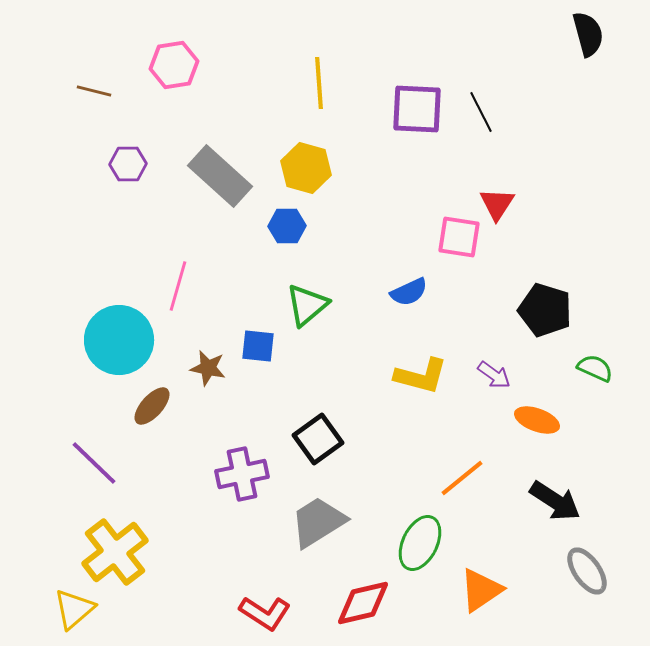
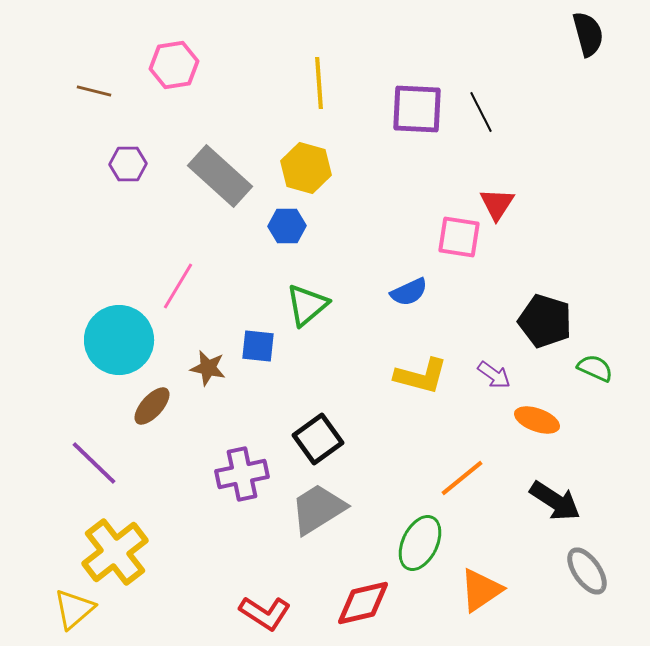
pink line: rotated 15 degrees clockwise
black pentagon: moved 11 px down
gray trapezoid: moved 13 px up
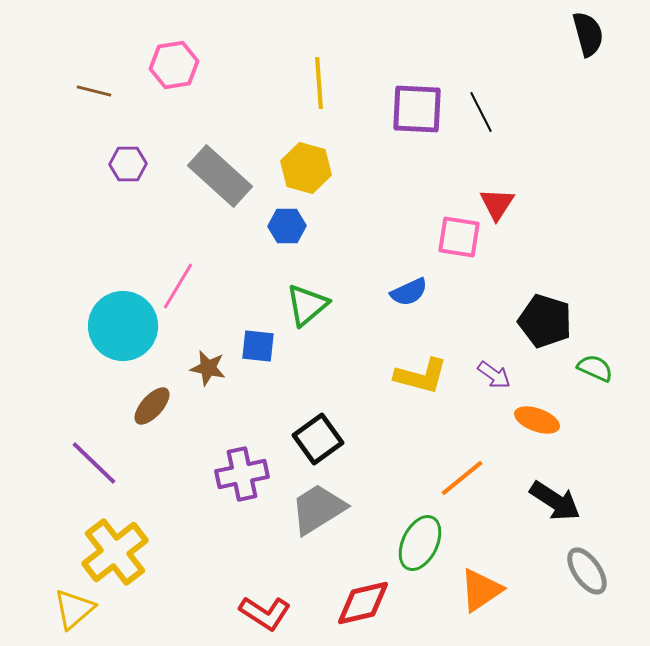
cyan circle: moved 4 px right, 14 px up
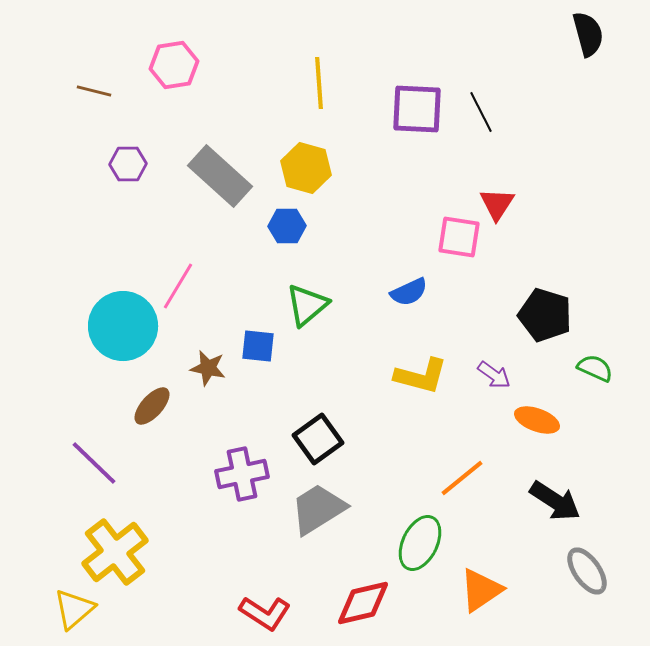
black pentagon: moved 6 px up
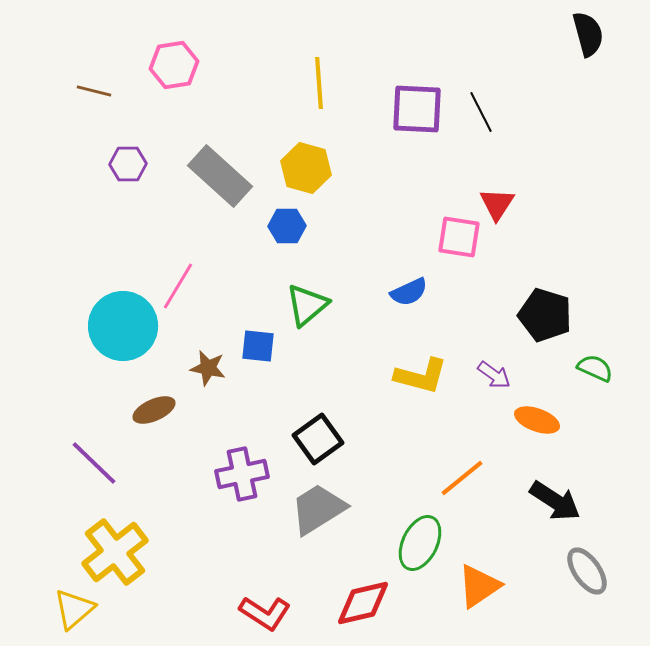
brown ellipse: moved 2 px right, 4 px down; rotated 24 degrees clockwise
orange triangle: moved 2 px left, 4 px up
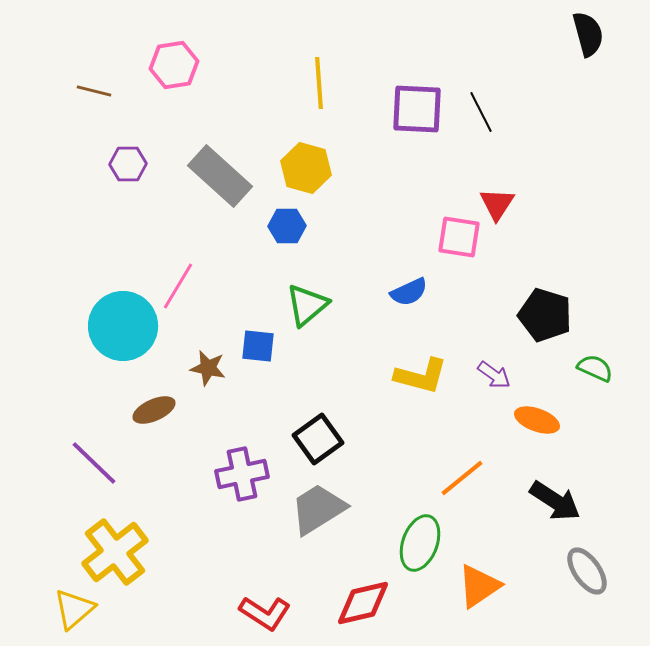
green ellipse: rotated 6 degrees counterclockwise
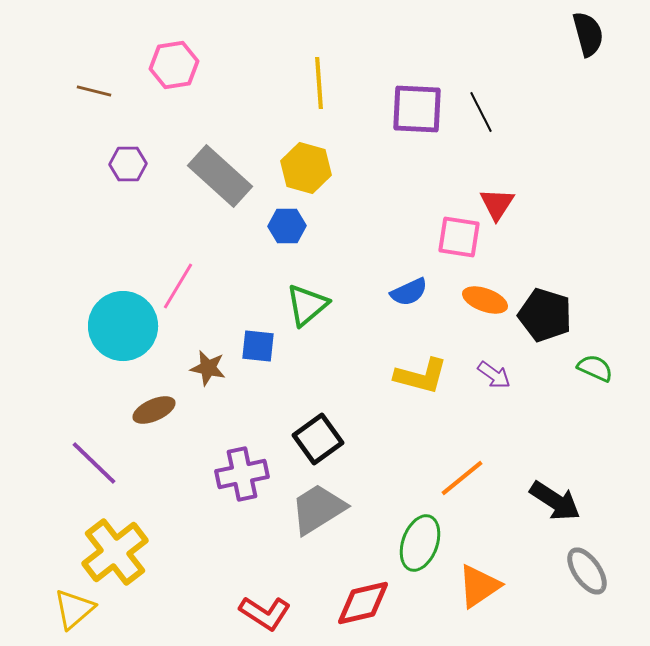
orange ellipse: moved 52 px left, 120 px up
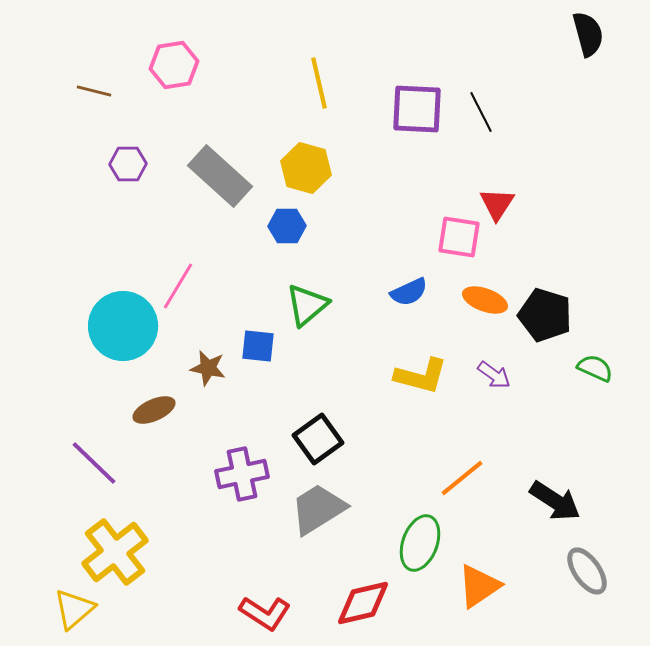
yellow line: rotated 9 degrees counterclockwise
